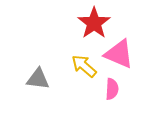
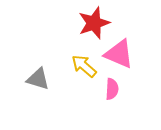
red star: rotated 16 degrees clockwise
gray triangle: rotated 10 degrees clockwise
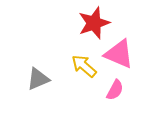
gray triangle: rotated 40 degrees counterclockwise
pink semicircle: moved 3 px right, 1 px down; rotated 25 degrees clockwise
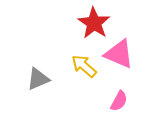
red star: rotated 20 degrees counterclockwise
pink semicircle: moved 4 px right, 11 px down
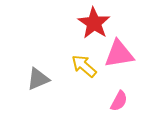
pink triangle: rotated 32 degrees counterclockwise
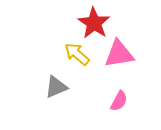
yellow arrow: moved 7 px left, 12 px up
gray triangle: moved 18 px right, 8 px down
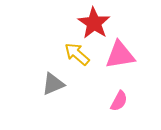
pink triangle: moved 1 px right, 1 px down
gray triangle: moved 3 px left, 3 px up
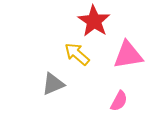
red star: moved 2 px up
pink triangle: moved 8 px right
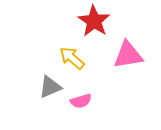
yellow arrow: moved 5 px left, 4 px down
gray triangle: moved 3 px left, 3 px down
pink semicircle: moved 38 px left; rotated 45 degrees clockwise
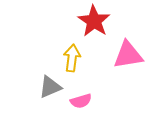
yellow arrow: rotated 56 degrees clockwise
